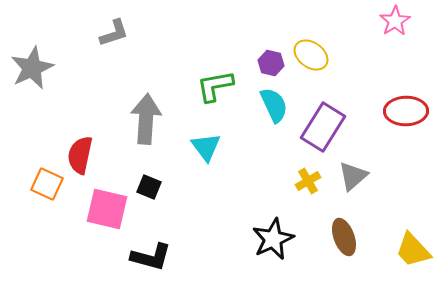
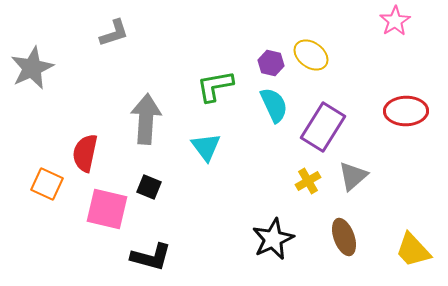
red semicircle: moved 5 px right, 2 px up
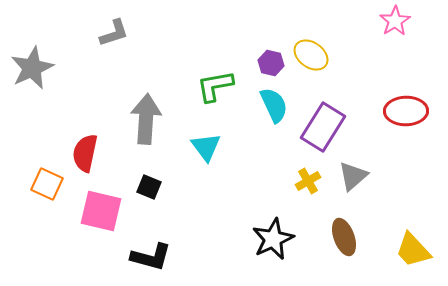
pink square: moved 6 px left, 2 px down
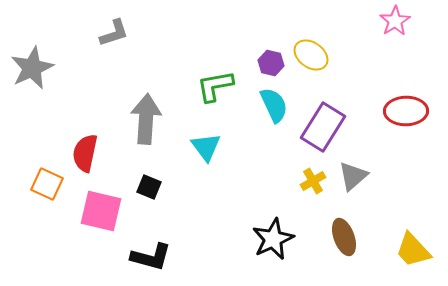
yellow cross: moved 5 px right
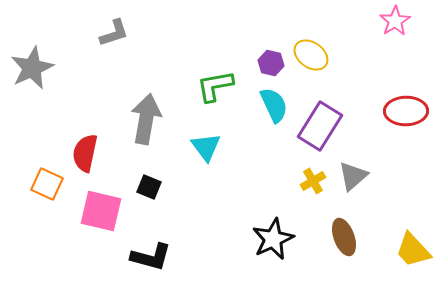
gray arrow: rotated 6 degrees clockwise
purple rectangle: moved 3 px left, 1 px up
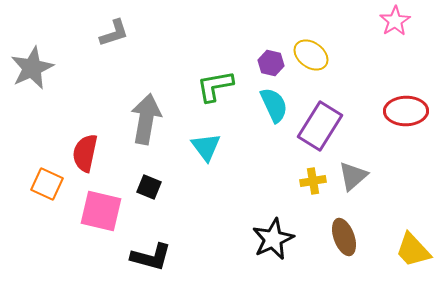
yellow cross: rotated 20 degrees clockwise
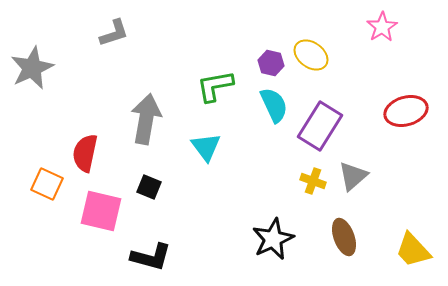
pink star: moved 13 px left, 6 px down
red ellipse: rotated 15 degrees counterclockwise
yellow cross: rotated 30 degrees clockwise
